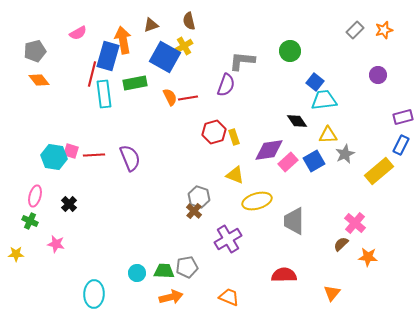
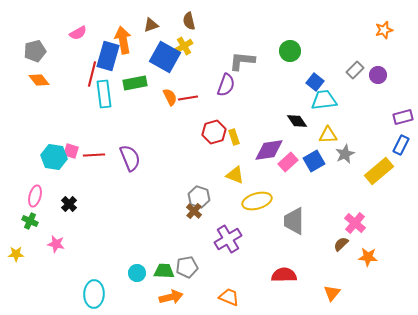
gray rectangle at (355, 30): moved 40 px down
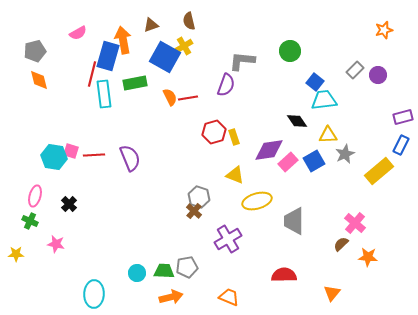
orange diamond at (39, 80): rotated 25 degrees clockwise
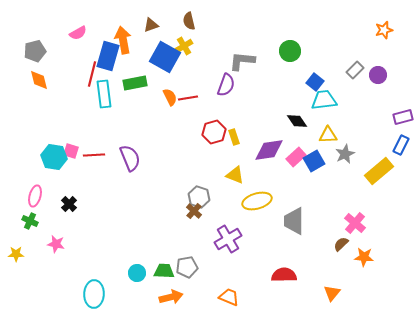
pink rectangle at (288, 162): moved 8 px right, 5 px up
orange star at (368, 257): moved 4 px left
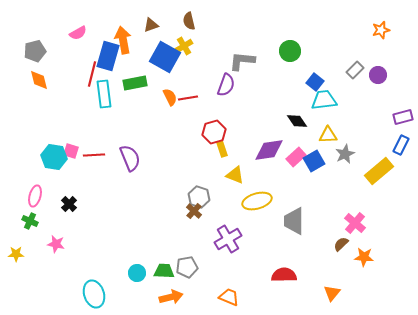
orange star at (384, 30): moved 3 px left
yellow rectangle at (234, 137): moved 12 px left, 12 px down
cyan ellipse at (94, 294): rotated 20 degrees counterclockwise
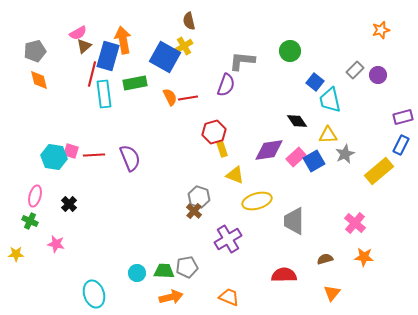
brown triangle at (151, 25): moved 67 px left, 21 px down; rotated 21 degrees counterclockwise
cyan trapezoid at (324, 100): moved 6 px right; rotated 96 degrees counterclockwise
brown semicircle at (341, 244): moved 16 px left, 15 px down; rotated 28 degrees clockwise
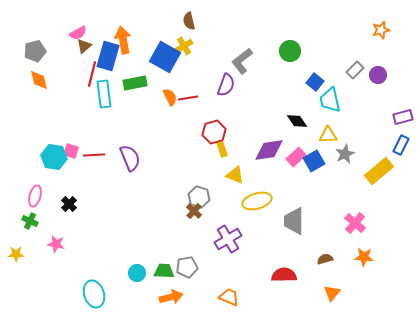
gray L-shape at (242, 61): rotated 44 degrees counterclockwise
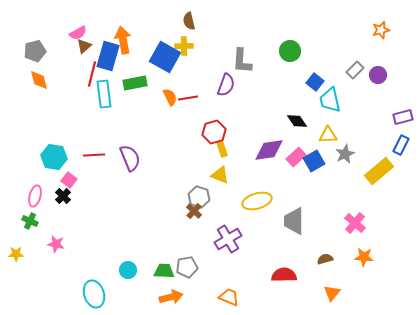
yellow cross at (184, 46): rotated 30 degrees clockwise
gray L-shape at (242, 61): rotated 48 degrees counterclockwise
pink square at (71, 151): moved 2 px left, 29 px down; rotated 21 degrees clockwise
yellow triangle at (235, 175): moved 15 px left
black cross at (69, 204): moved 6 px left, 8 px up
cyan circle at (137, 273): moved 9 px left, 3 px up
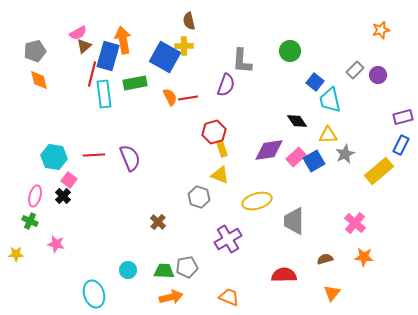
brown cross at (194, 211): moved 36 px left, 11 px down
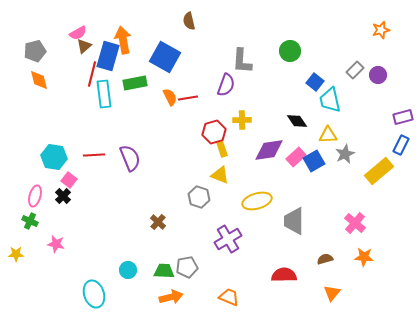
yellow cross at (184, 46): moved 58 px right, 74 px down
